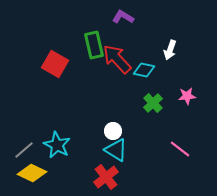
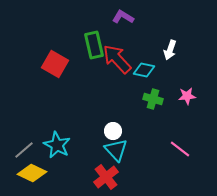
green cross: moved 4 px up; rotated 30 degrees counterclockwise
cyan triangle: rotated 15 degrees clockwise
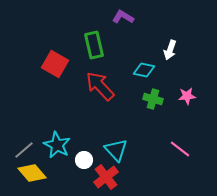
red arrow: moved 17 px left, 27 px down
white circle: moved 29 px left, 29 px down
yellow diamond: rotated 24 degrees clockwise
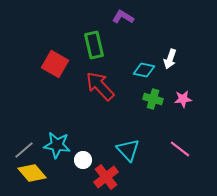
white arrow: moved 9 px down
pink star: moved 4 px left, 3 px down
cyan star: rotated 20 degrees counterclockwise
cyan triangle: moved 12 px right
white circle: moved 1 px left
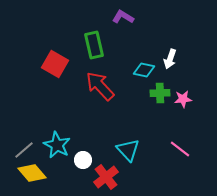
green cross: moved 7 px right, 6 px up; rotated 18 degrees counterclockwise
cyan star: rotated 20 degrees clockwise
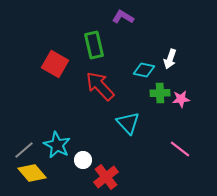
pink star: moved 2 px left
cyan triangle: moved 27 px up
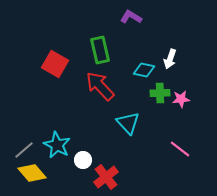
purple L-shape: moved 8 px right
green rectangle: moved 6 px right, 5 px down
